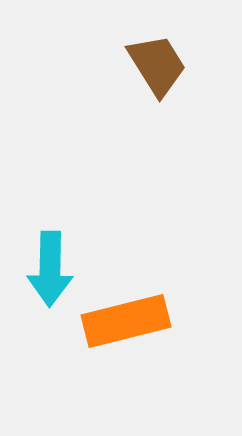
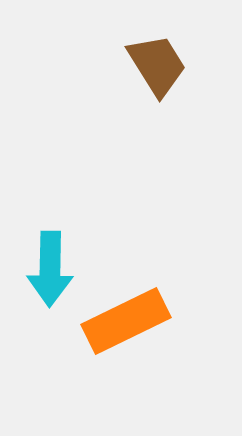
orange rectangle: rotated 12 degrees counterclockwise
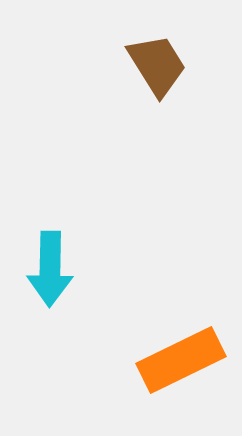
orange rectangle: moved 55 px right, 39 px down
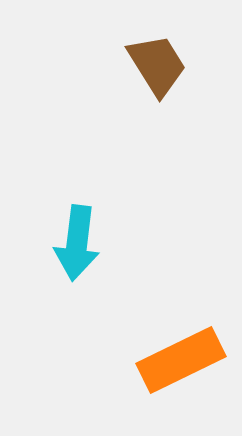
cyan arrow: moved 27 px right, 26 px up; rotated 6 degrees clockwise
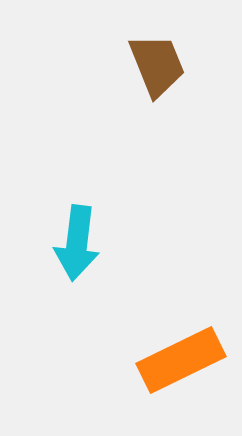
brown trapezoid: rotated 10 degrees clockwise
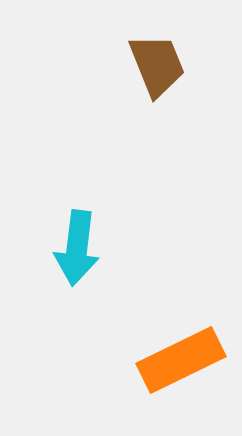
cyan arrow: moved 5 px down
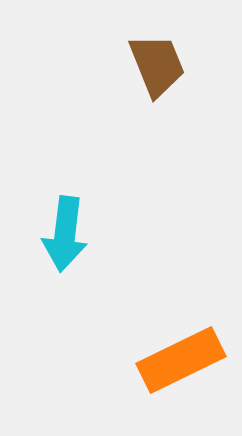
cyan arrow: moved 12 px left, 14 px up
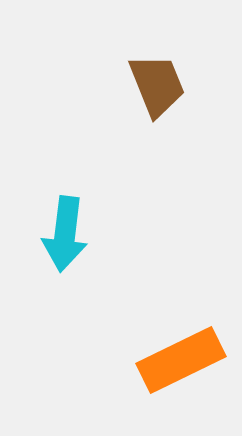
brown trapezoid: moved 20 px down
